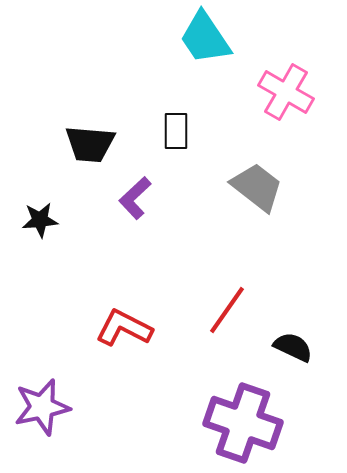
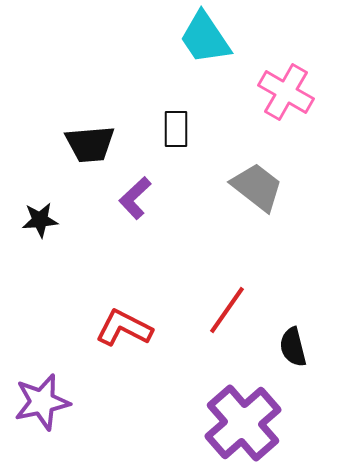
black rectangle: moved 2 px up
black trapezoid: rotated 10 degrees counterclockwise
black semicircle: rotated 129 degrees counterclockwise
purple star: moved 5 px up
purple cross: rotated 30 degrees clockwise
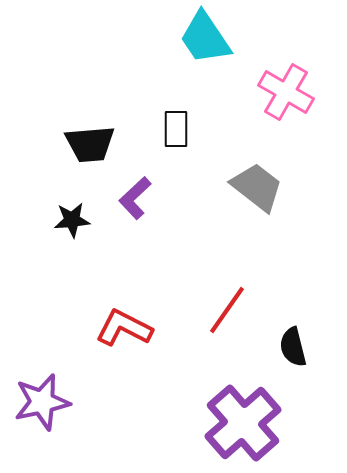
black star: moved 32 px right
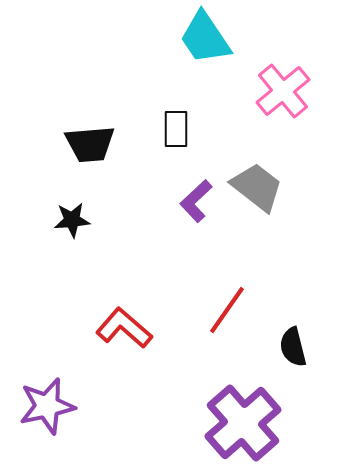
pink cross: moved 3 px left, 1 px up; rotated 20 degrees clockwise
purple L-shape: moved 61 px right, 3 px down
red L-shape: rotated 14 degrees clockwise
purple star: moved 5 px right, 4 px down
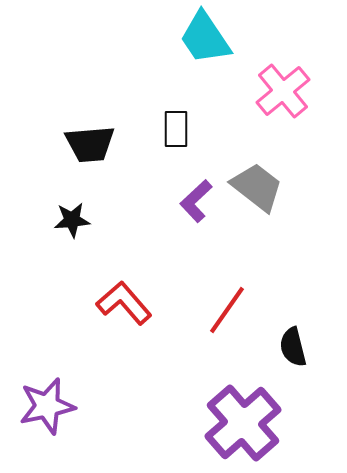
red L-shape: moved 25 px up; rotated 8 degrees clockwise
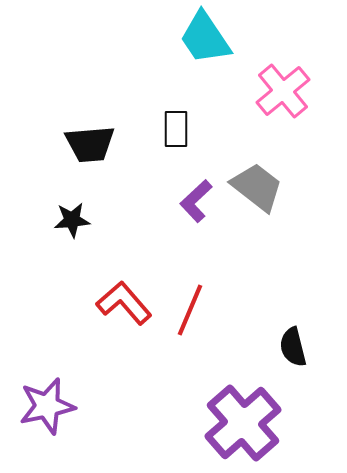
red line: moved 37 px left; rotated 12 degrees counterclockwise
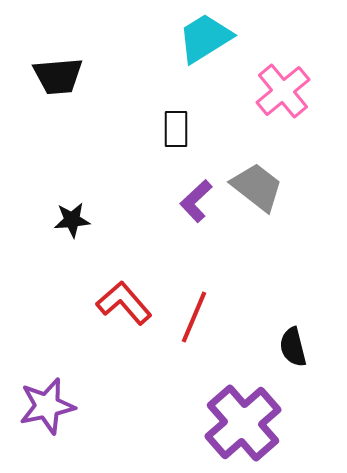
cyan trapezoid: rotated 92 degrees clockwise
black trapezoid: moved 32 px left, 68 px up
red line: moved 4 px right, 7 px down
